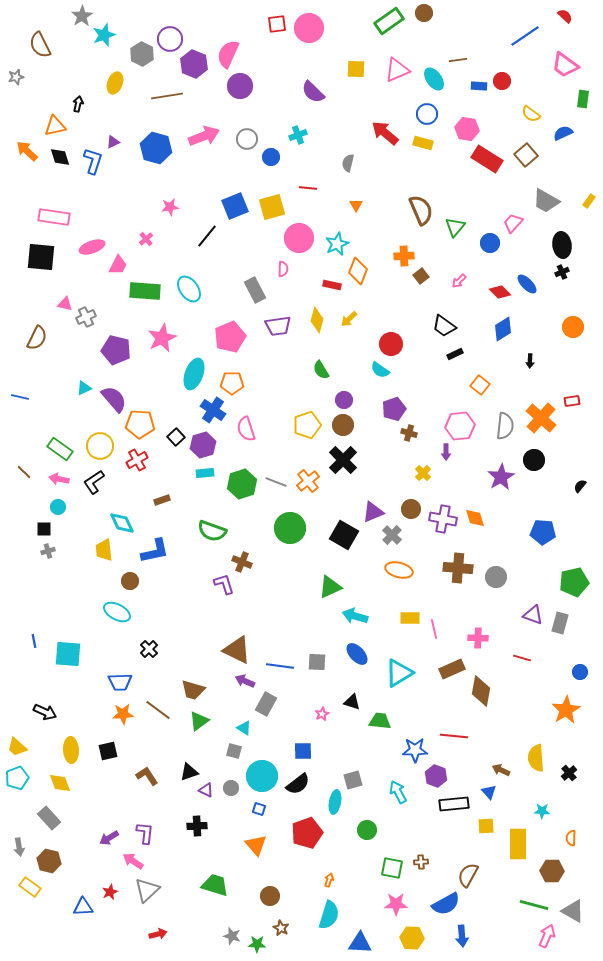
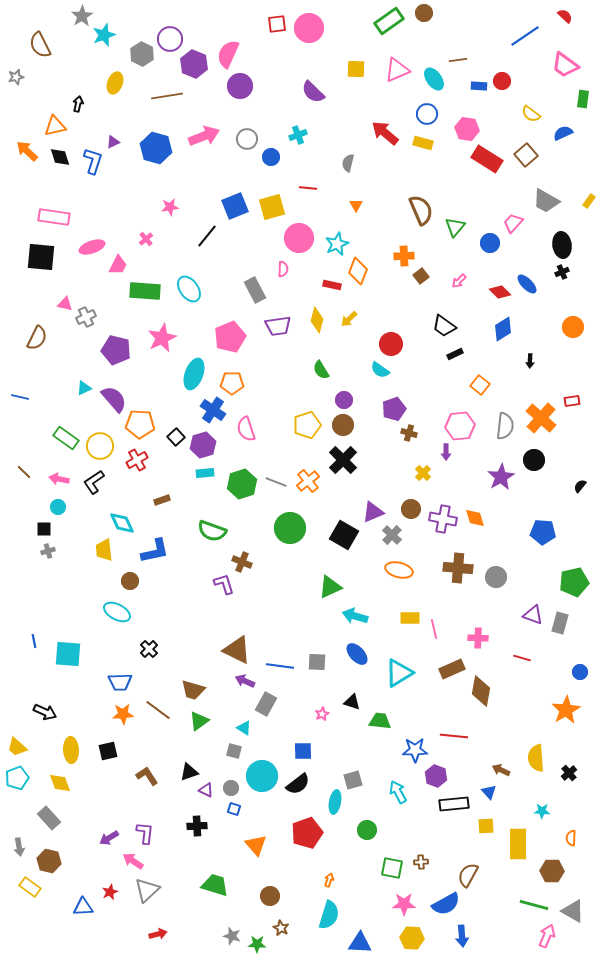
green rectangle at (60, 449): moved 6 px right, 11 px up
blue square at (259, 809): moved 25 px left
pink star at (396, 904): moved 8 px right
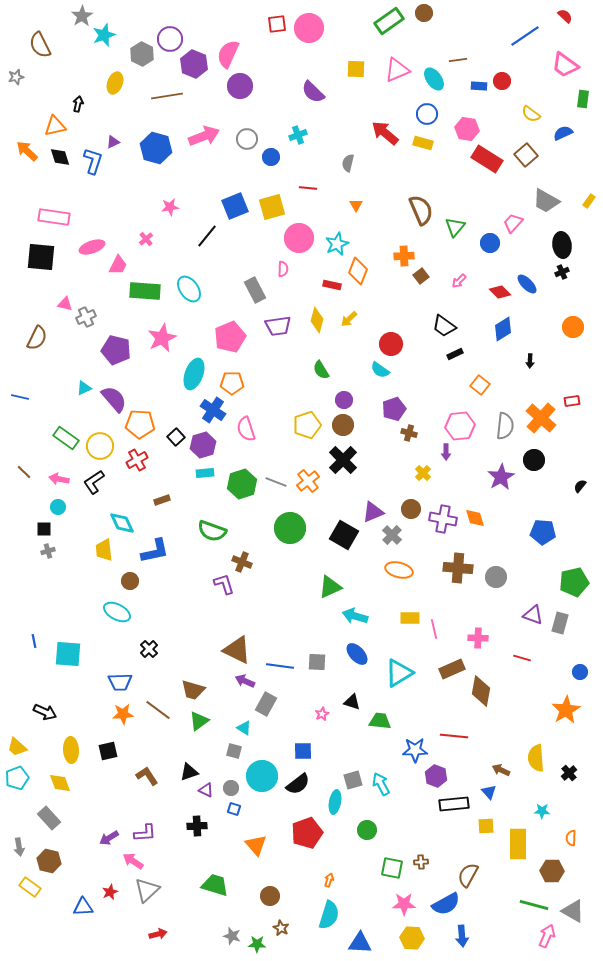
cyan arrow at (398, 792): moved 17 px left, 8 px up
purple L-shape at (145, 833): rotated 80 degrees clockwise
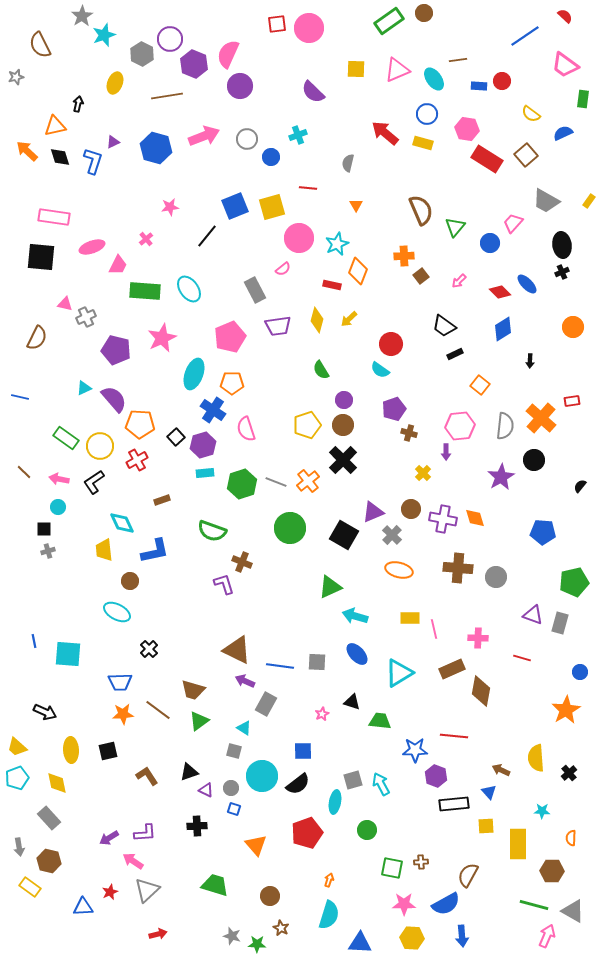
pink semicircle at (283, 269): rotated 49 degrees clockwise
yellow diamond at (60, 783): moved 3 px left; rotated 10 degrees clockwise
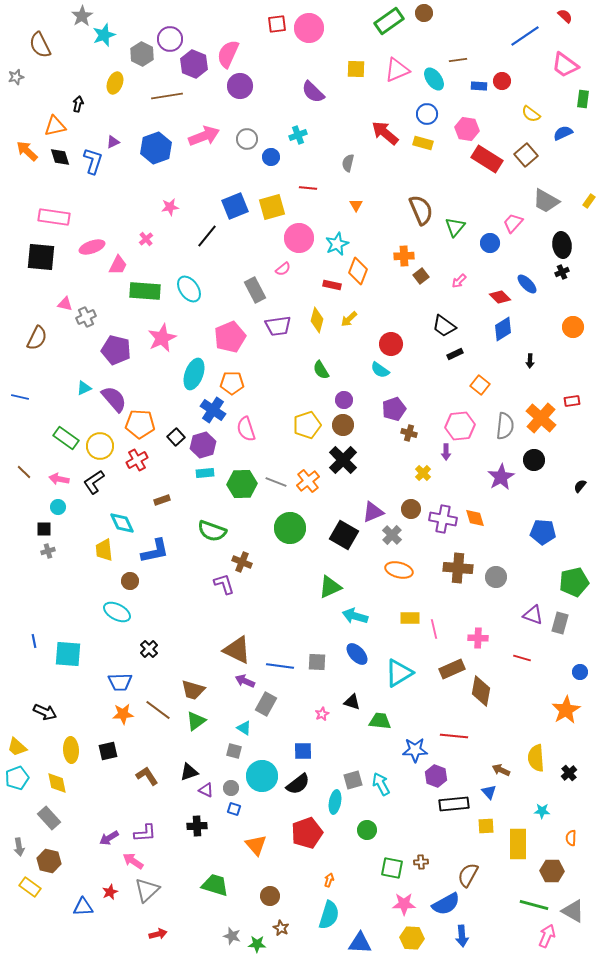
blue hexagon at (156, 148): rotated 24 degrees clockwise
red diamond at (500, 292): moved 5 px down
green hexagon at (242, 484): rotated 16 degrees clockwise
green triangle at (199, 721): moved 3 px left
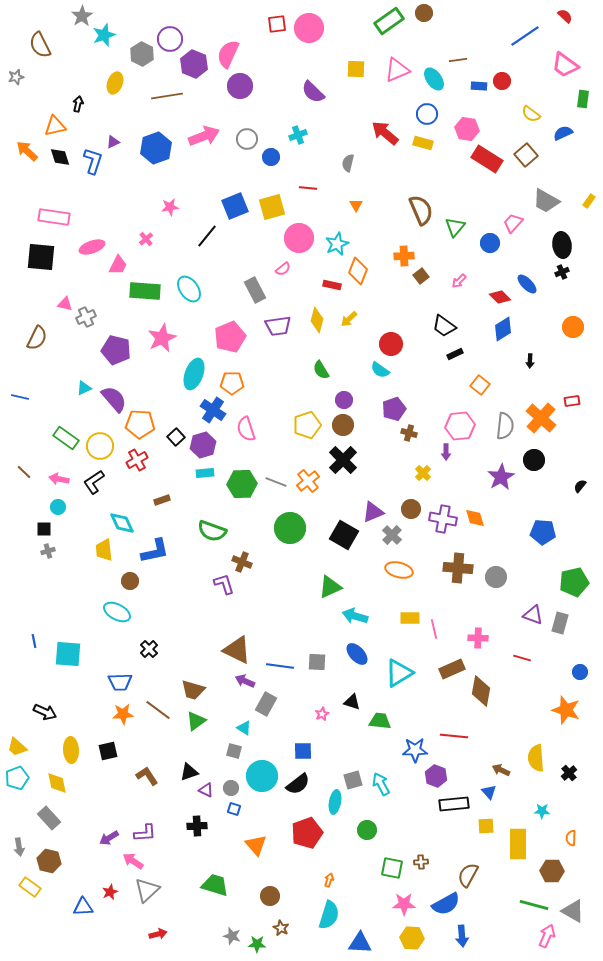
orange star at (566, 710): rotated 24 degrees counterclockwise
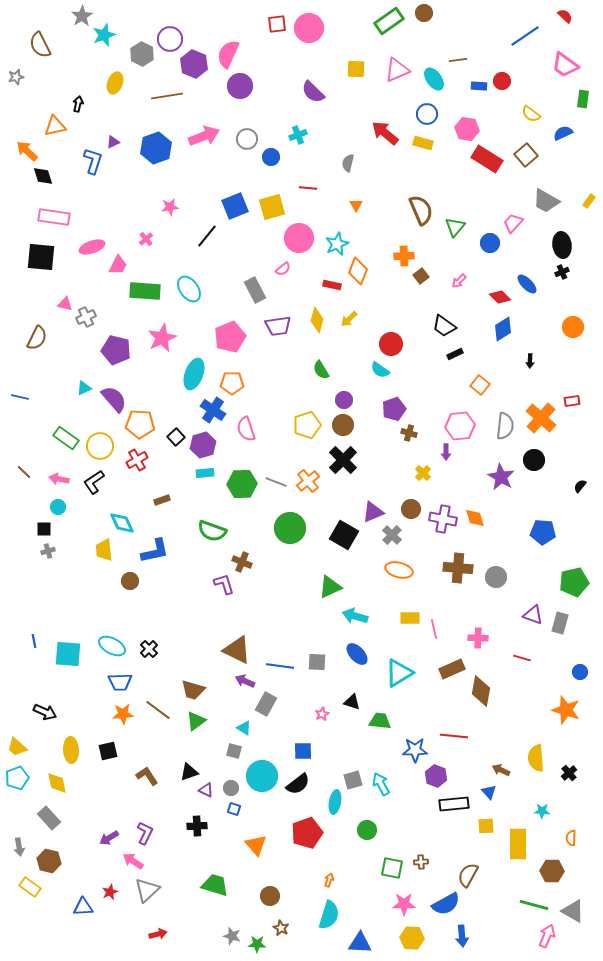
black diamond at (60, 157): moved 17 px left, 19 px down
purple star at (501, 477): rotated 12 degrees counterclockwise
cyan ellipse at (117, 612): moved 5 px left, 34 px down
purple L-shape at (145, 833): rotated 60 degrees counterclockwise
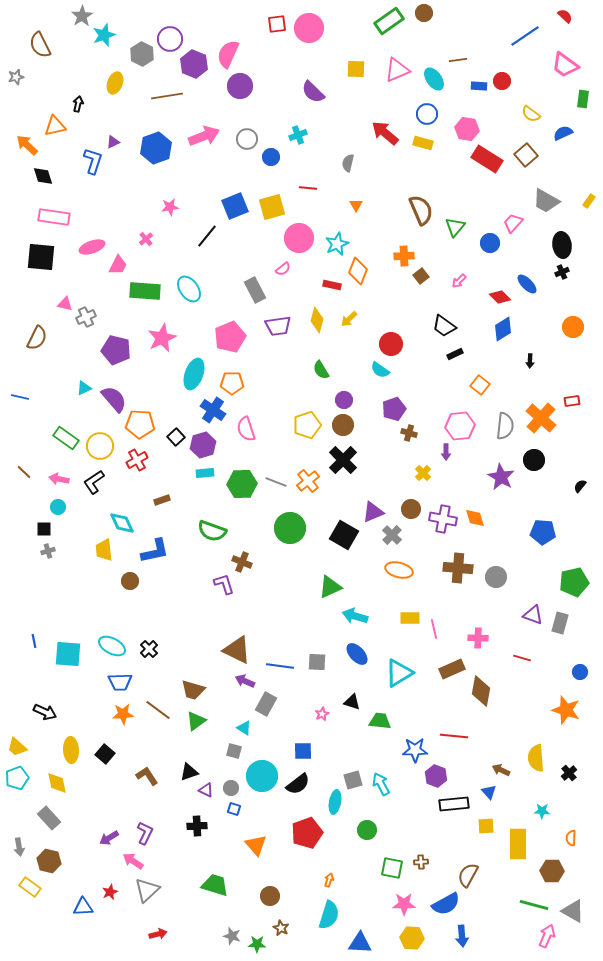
orange arrow at (27, 151): moved 6 px up
black square at (108, 751): moved 3 px left, 3 px down; rotated 36 degrees counterclockwise
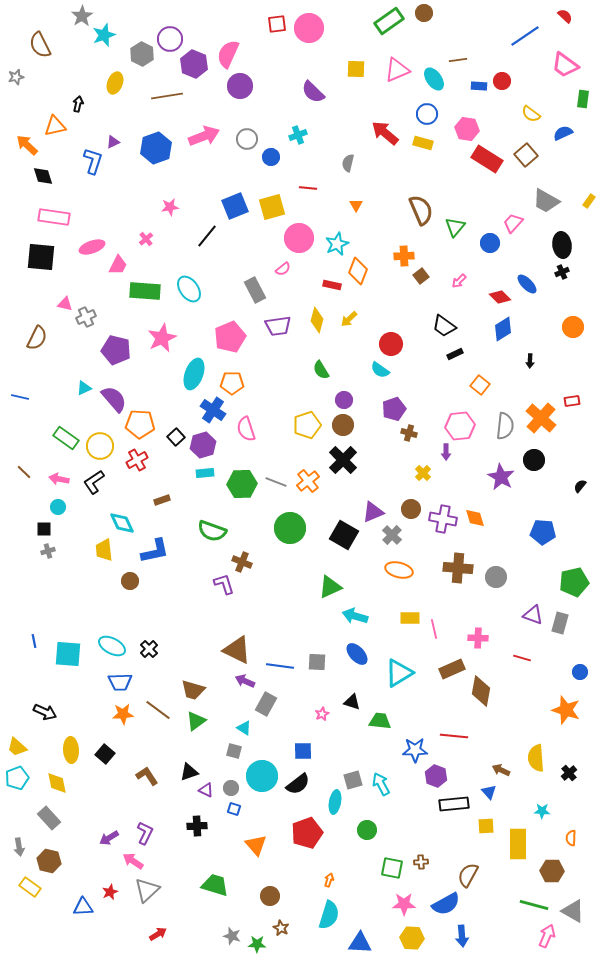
red arrow at (158, 934): rotated 18 degrees counterclockwise
